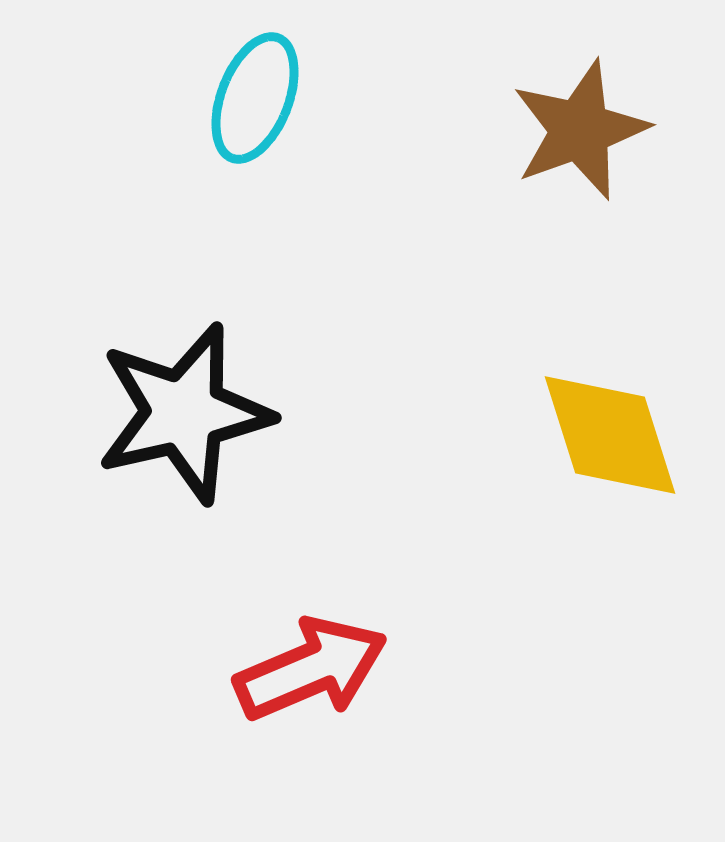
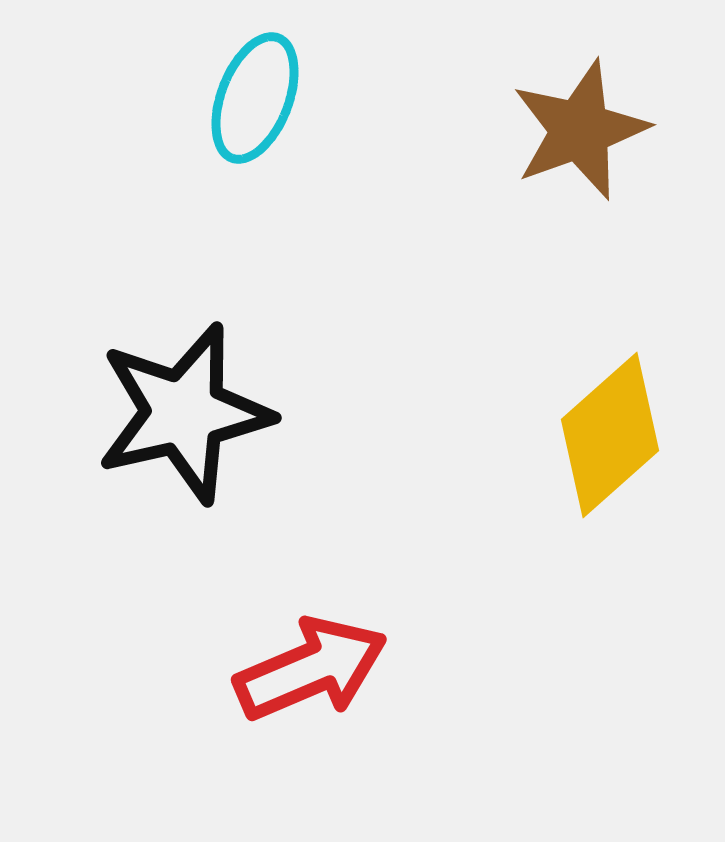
yellow diamond: rotated 66 degrees clockwise
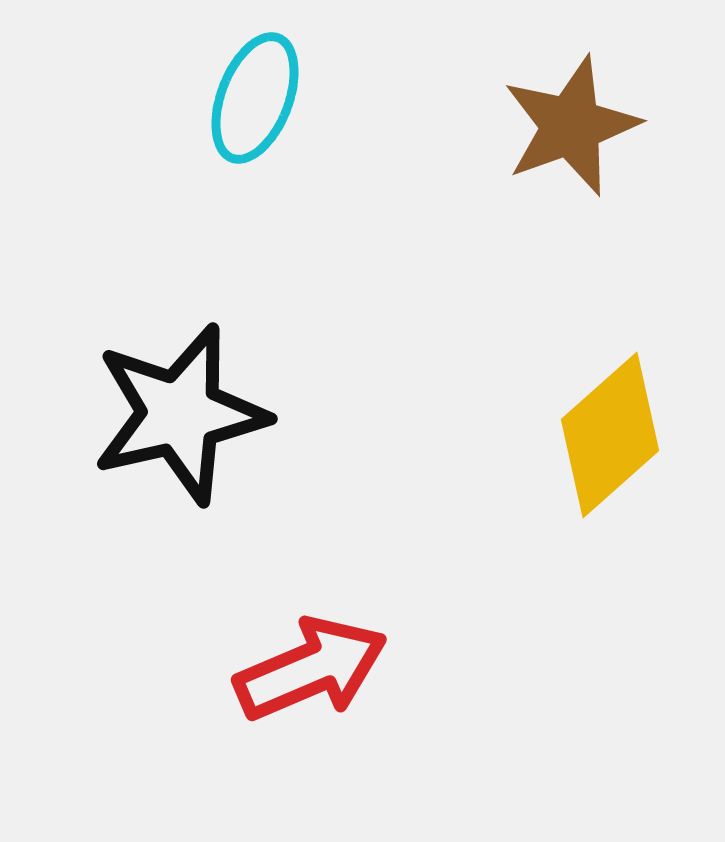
brown star: moved 9 px left, 4 px up
black star: moved 4 px left, 1 px down
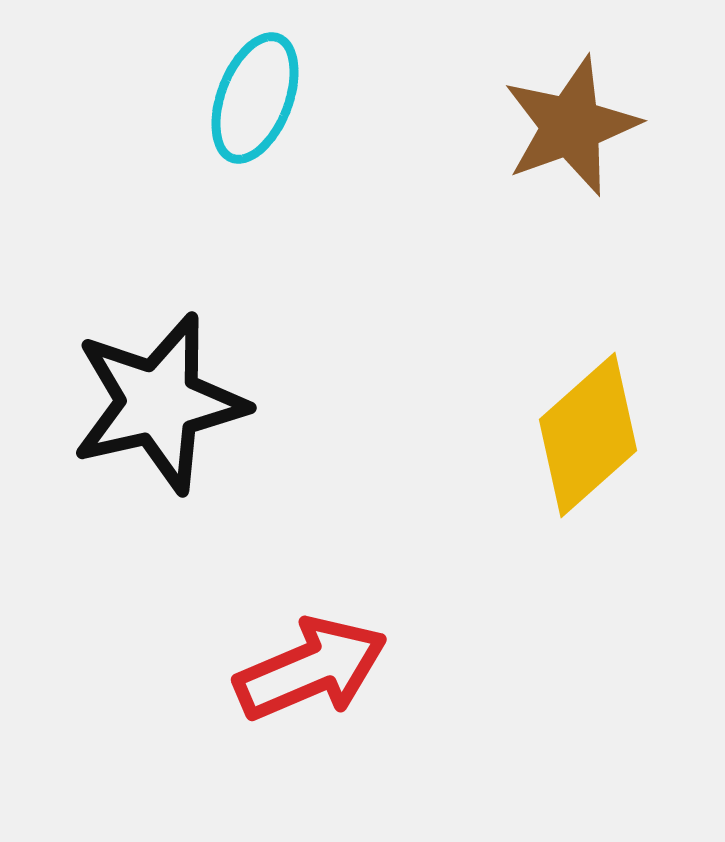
black star: moved 21 px left, 11 px up
yellow diamond: moved 22 px left
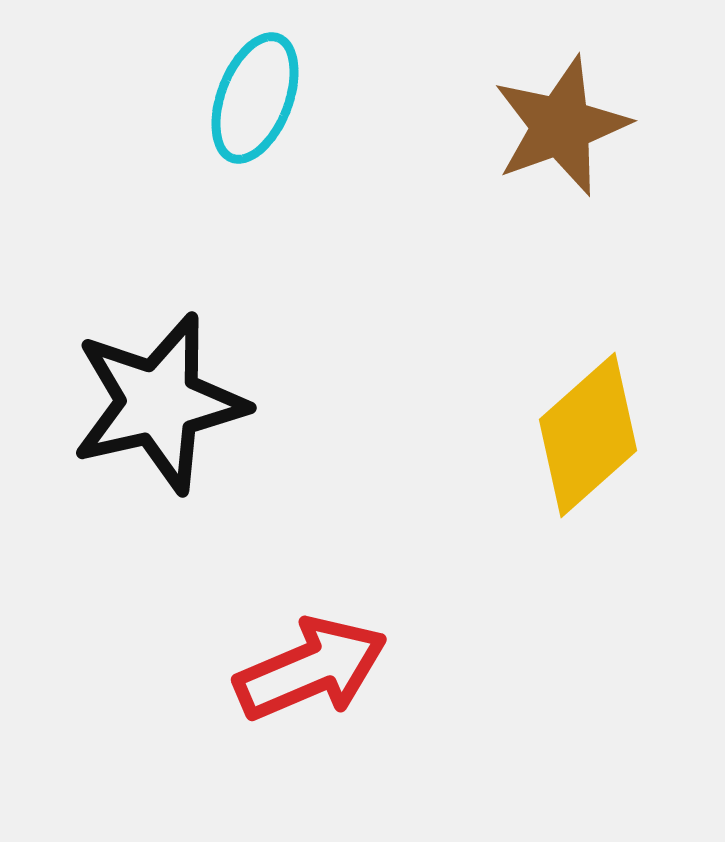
brown star: moved 10 px left
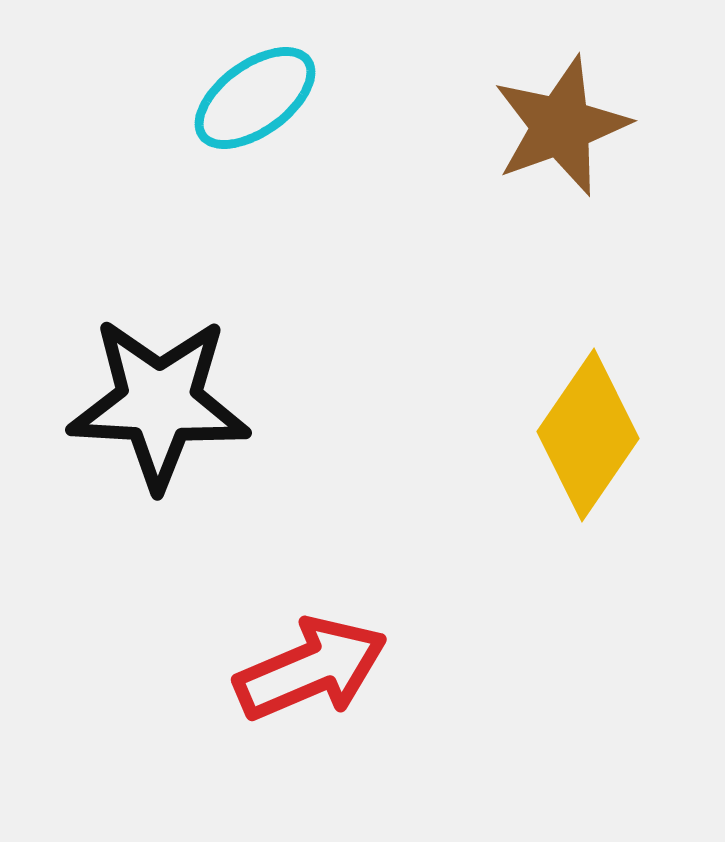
cyan ellipse: rotated 33 degrees clockwise
black star: rotated 16 degrees clockwise
yellow diamond: rotated 14 degrees counterclockwise
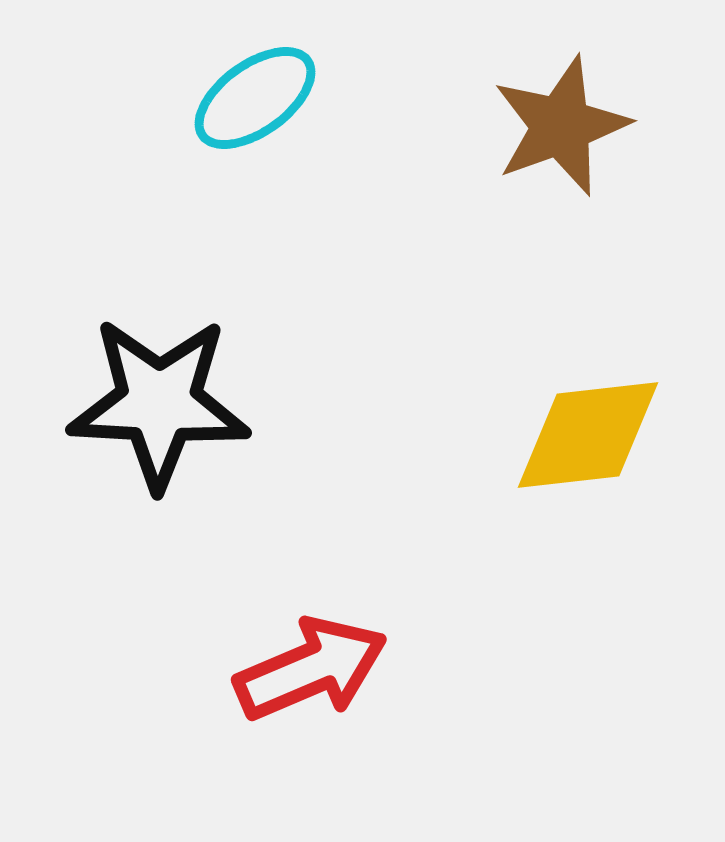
yellow diamond: rotated 49 degrees clockwise
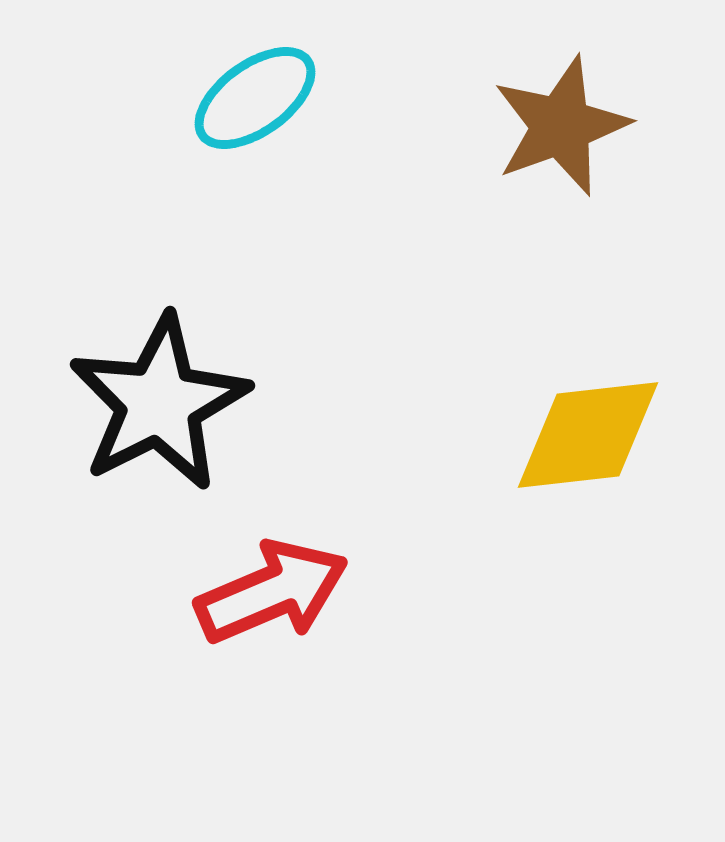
black star: rotated 30 degrees counterclockwise
red arrow: moved 39 px left, 77 px up
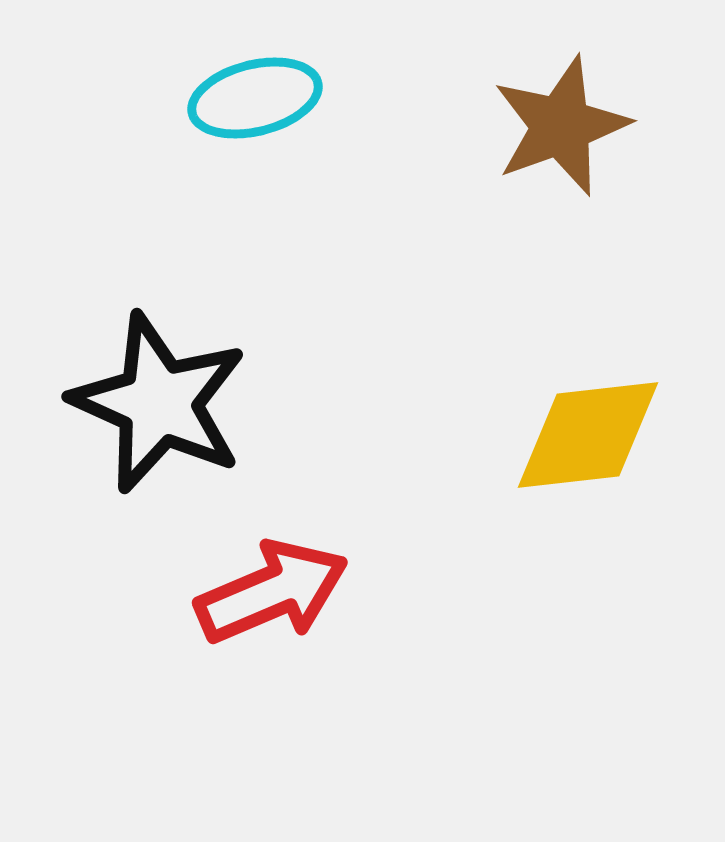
cyan ellipse: rotated 22 degrees clockwise
black star: rotated 21 degrees counterclockwise
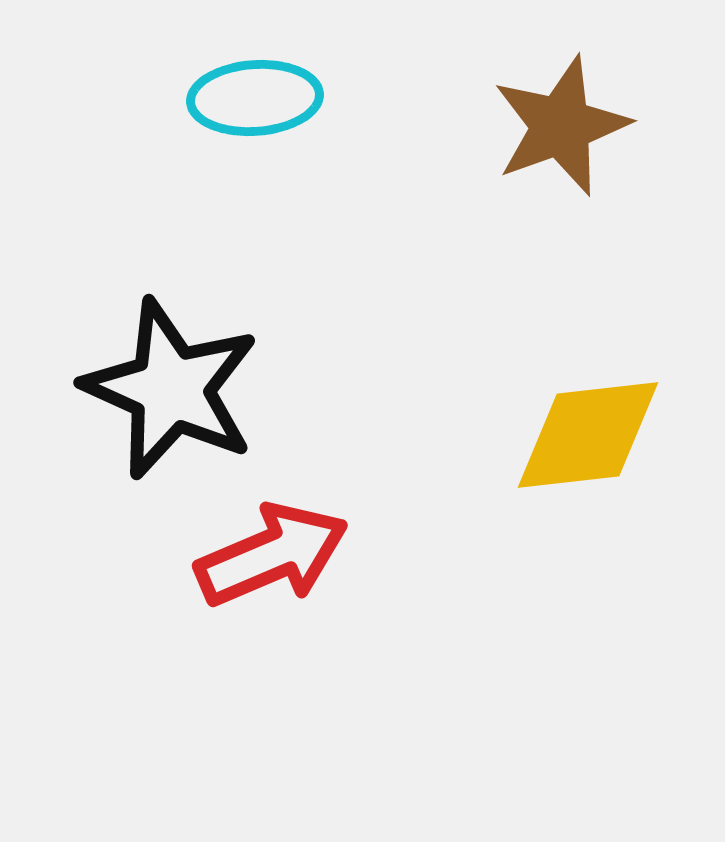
cyan ellipse: rotated 10 degrees clockwise
black star: moved 12 px right, 14 px up
red arrow: moved 37 px up
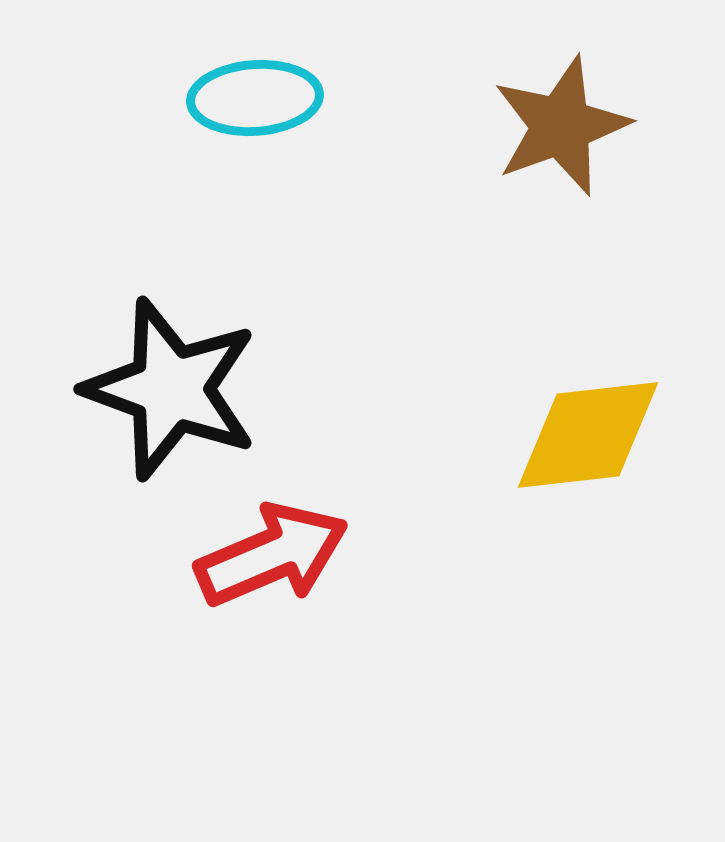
black star: rotated 4 degrees counterclockwise
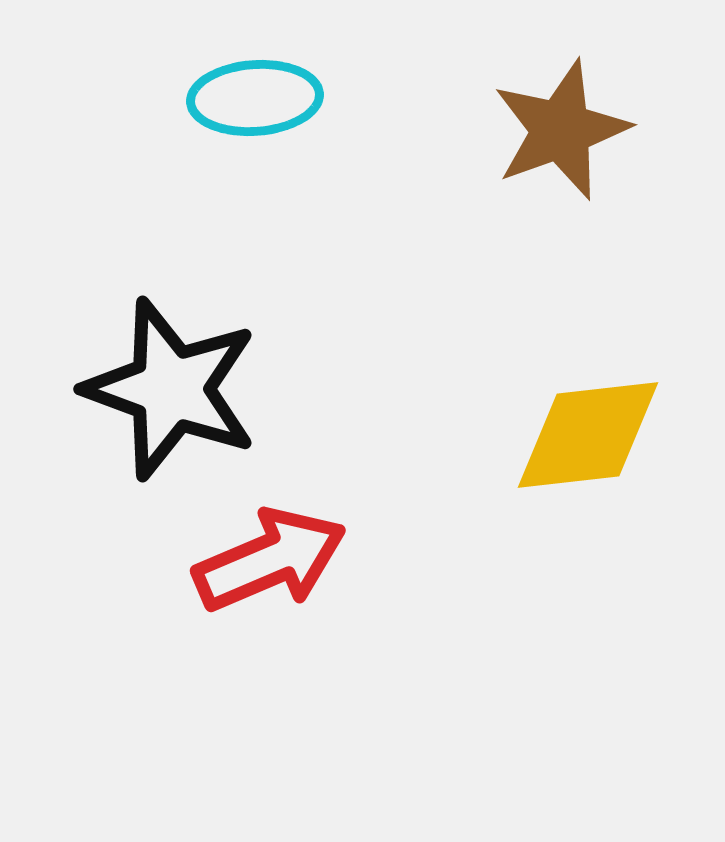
brown star: moved 4 px down
red arrow: moved 2 px left, 5 px down
